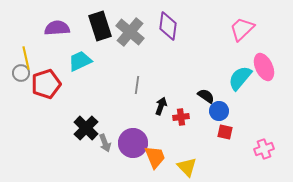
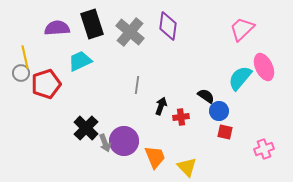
black rectangle: moved 8 px left, 2 px up
yellow line: moved 1 px left, 1 px up
purple circle: moved 9 px left, 2 px up
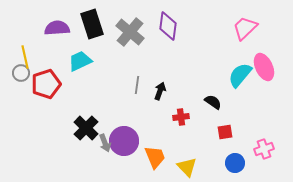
pink trapezoid: moved 3 px right, 1 px up
cyan semicircle: moved 3 px up
black semicircle: moved 7 px right, 6 px down
black arrow: moved 1 px left, 15 px up
blue circle: moved 16 px right, 52 px down
red square: rotated 21 degrees counterclockwise
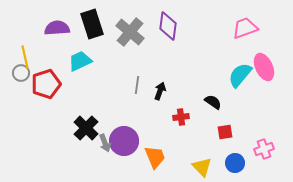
pink trapezoid: rotated 24 degrees clockwise
yellow triangle: moved 15 px right
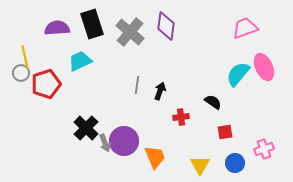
purple diamond: moved 2 px left
cyan semicircle: moved 2 px left, 1 px up
yellow triangle: moved 2 px left, 2 px up; rotated 15 degrees clockwise
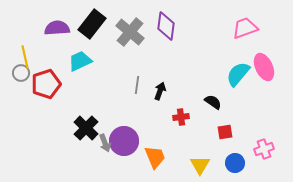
black rectangle: rotated 56 degrees clockwise
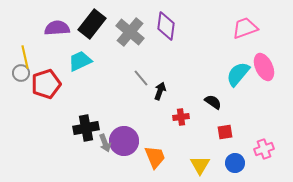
gray line: moved 4 px right, 7 px up; rotated 48 degrees counterclockwise
black cross: rotated 35 degrees clockwise
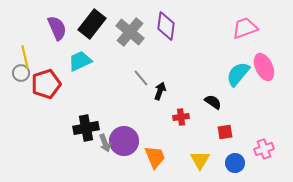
purple semicircle: rotated 70 degrees clockwise
yellow triangle: moved 5 px up
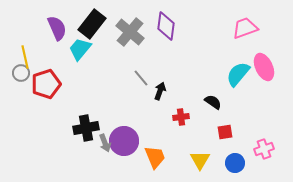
cyan trapezoid: moved 12 px up; rotated 25 degrees counterclockwise
